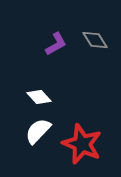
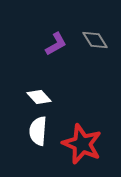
white semicircle: rotated 40 degrees counterclockwise
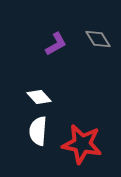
gray diamond: moved 3 px right, 1 px up
red star: rotated 12 degrees counterclockwise
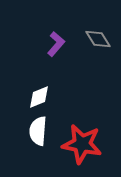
purple L-shape: rotated 20 degrees counterclockwise
white diamond: rotated 70 degrees counterclockwise
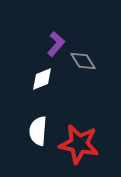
gray diamond: moved 15 px left, 22 px down
white diamond: moved 3 px right, 18 px up
red star: moved 3 px left
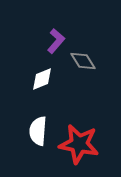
purple L-shape: moved 3 px up
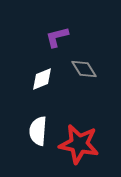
purple L-shape: moved 1 px right, 4 px up; rotated 145 degrees counterclockwise
gray diamond: moved 1 px right, 8 px down
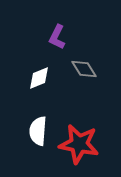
purple L-shape: rotated 50 degrees counterclockwise
white diamond: moved 3 px left, 1 px up
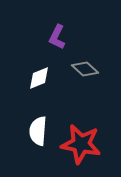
gray diamond: moved 1 px right; rotated 16 degrees counterclockwise
red star: moved 2 px right
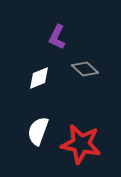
white semicircle: rotated 16 degrees clockwise
